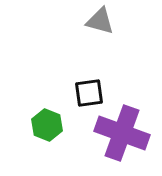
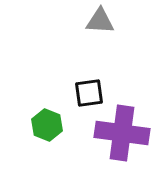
gray triangle: rotated 12 degrees counterclockwise
purple cross: rotated 12 degrees counterclockwise
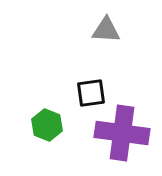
gray triangle: moved 6 px right, 9 px down
black square: moved 2 px right
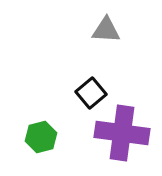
black square: rotated 32 degrees counterclockwise
green hexagon: moved 6 px left, 12 px down; rotated 24 degrees clockwise
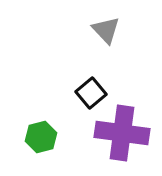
gray triangle: rotated 44 degrees clockwise
